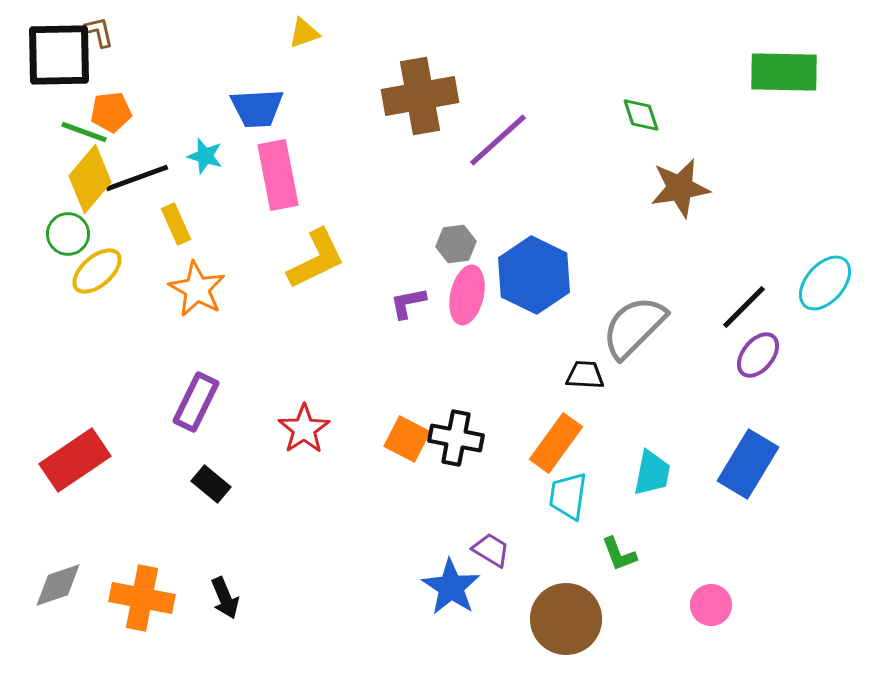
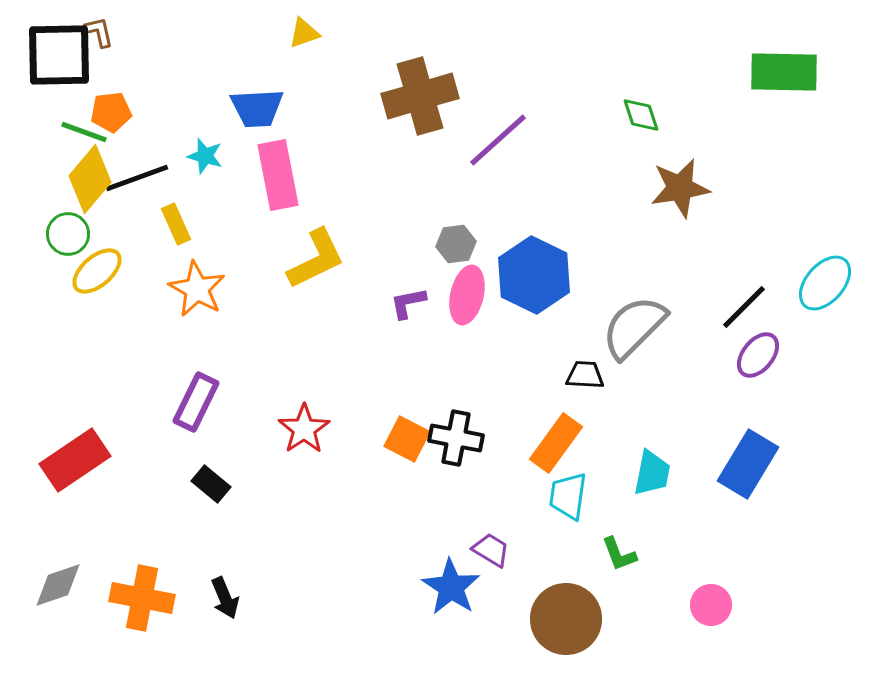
brown cross at (420, 96): rotated 6 degrees counterclockwise
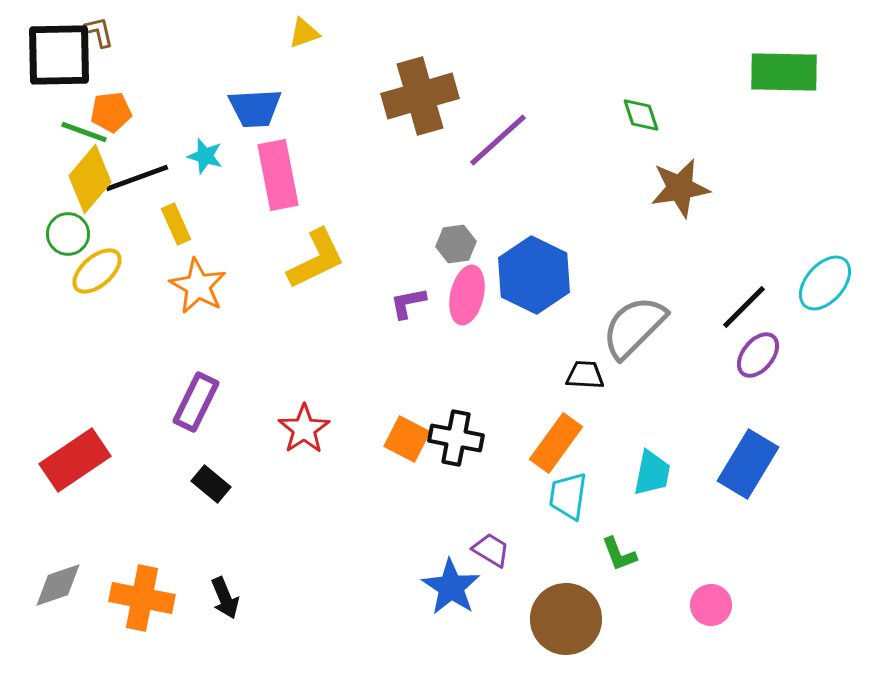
blue trapezoid at (257, 108): moved 2 px left
orange star at (197, 289): moved 1 px right, 3 px up
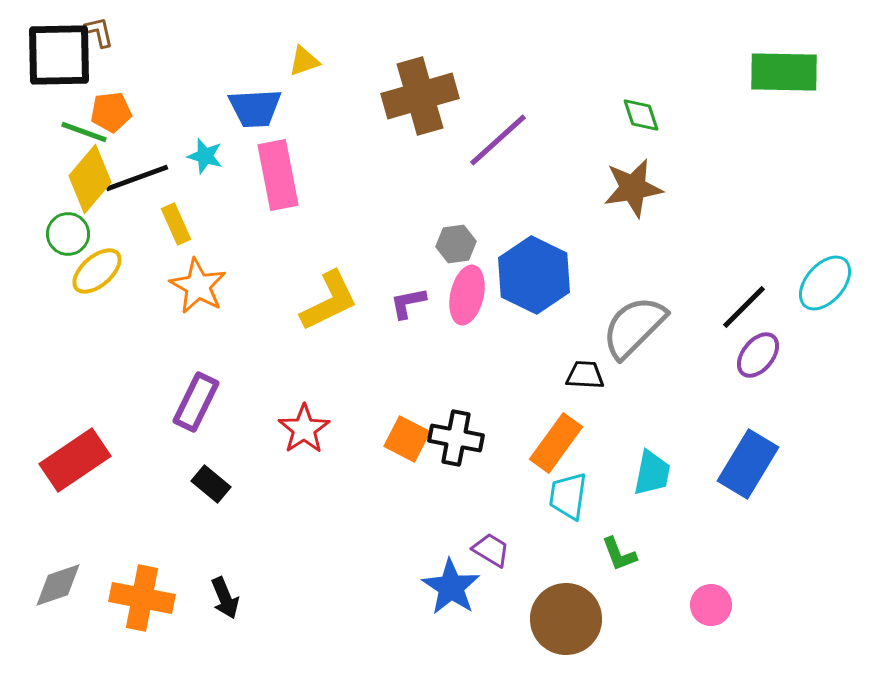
yellow triangle at (304, 33): moved 28 px down
brown star at (680, 188): moved 47 px left
yellow L-shape at (316, 259): moved 13 px right, 42 px down
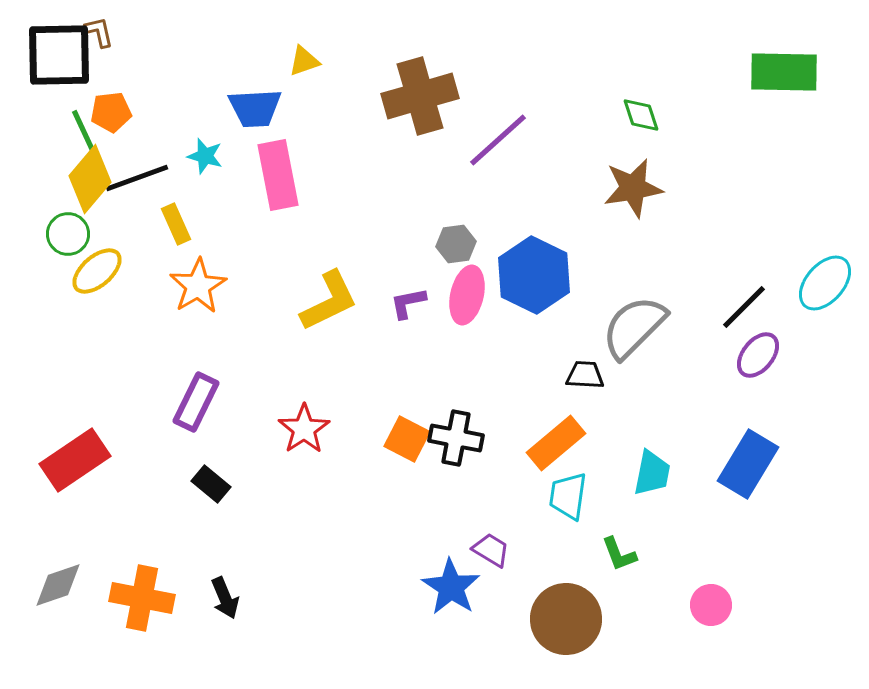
green line at (84, 132): rotated 45 degrees clockwise
orange star at (198, 286): rotated 12 degrees clockwise
orange rectangle at (556, 443): rotated 14 degrees clockwise
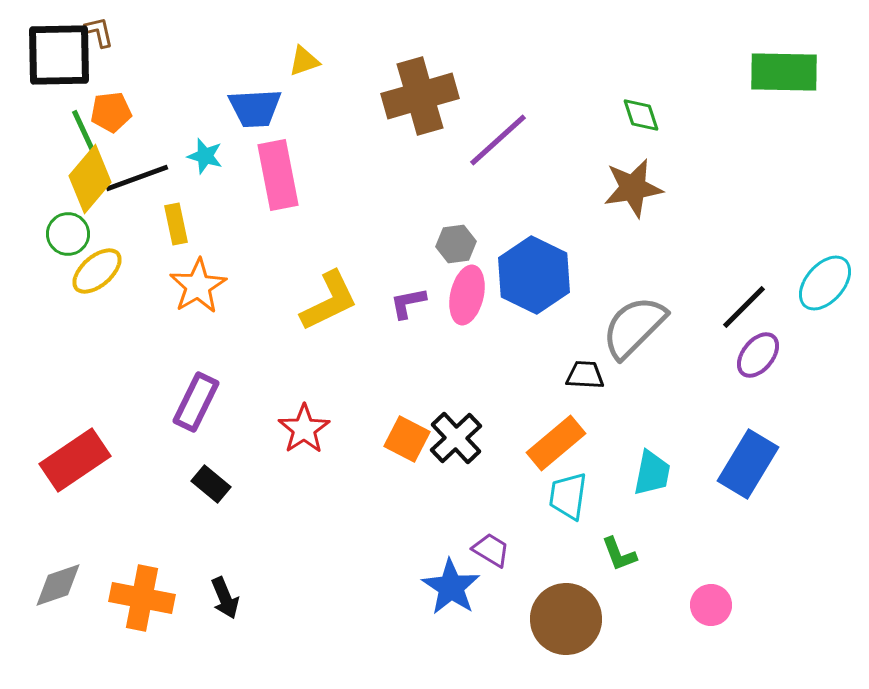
yellow rectangle at (176, 224): rotated 12 degrees clockwise
black cross at (456, 438): rotated 36 degrees clockwise
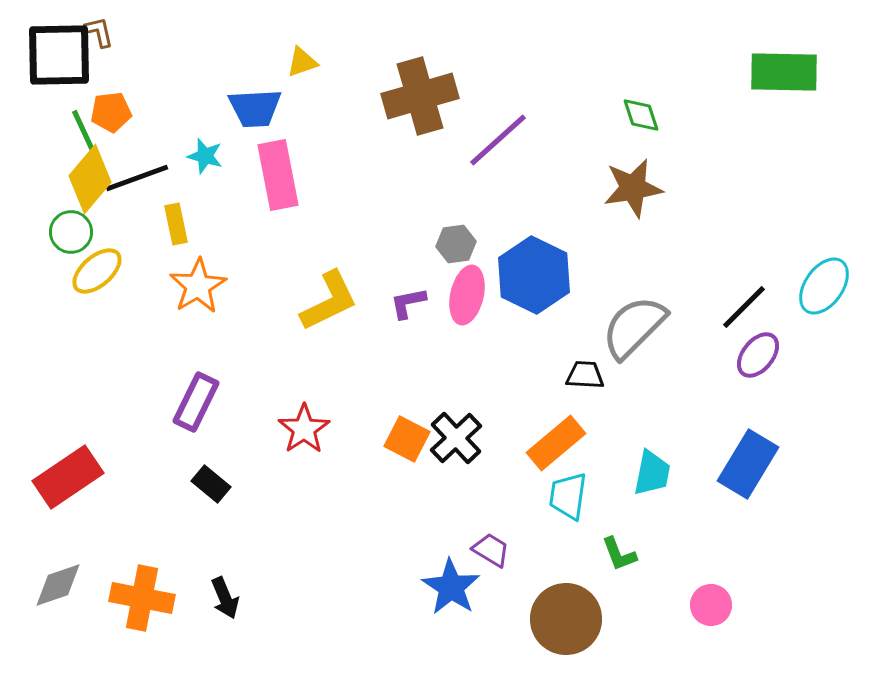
yellow triangle at (304, 61): moved 2 px left, 1 px down
green circle at (68, 234): moved 3 px right, 2 px up
cyan ellipse at (825, 283): moved 1 px left, 3 px down; rotated 6 degrees counterclockwise
red rectangle at (75, 460): moved 7 px left, 17 px down
